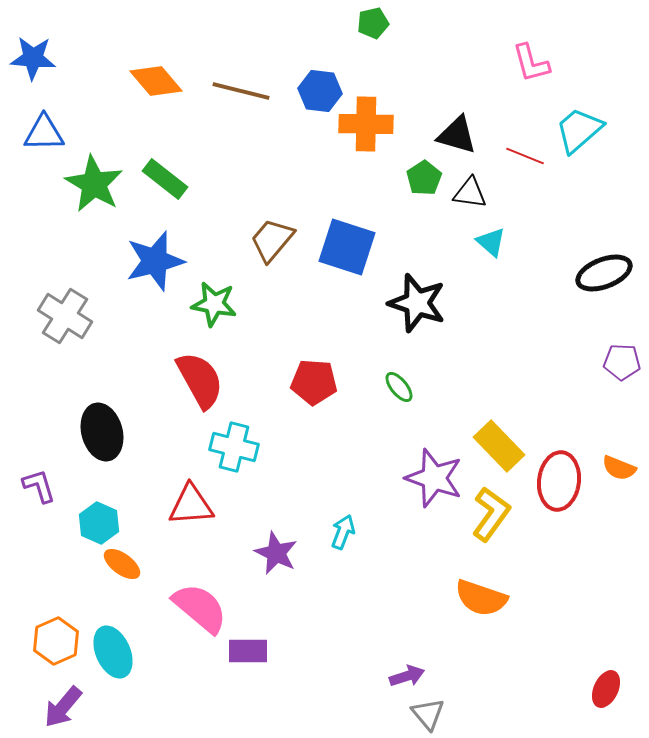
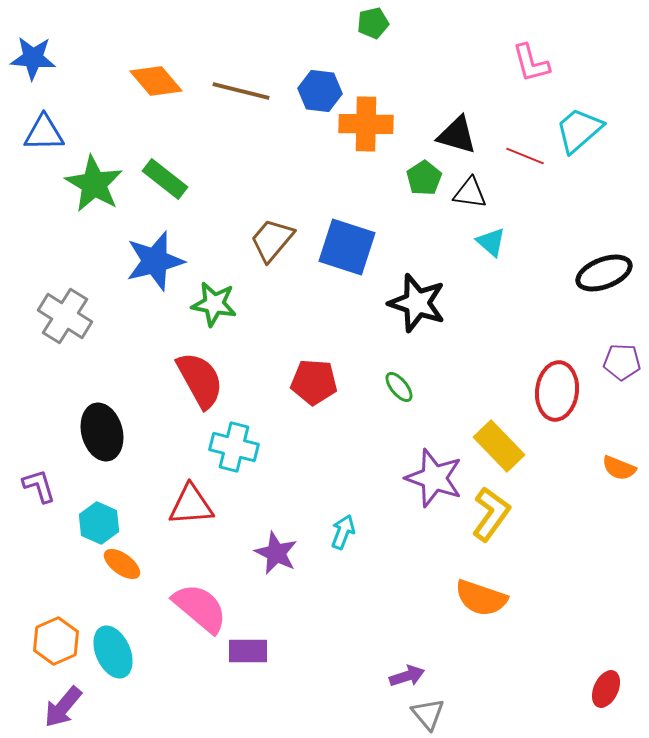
red ellipse at (559, 481): moved 2 px left, 90 px up
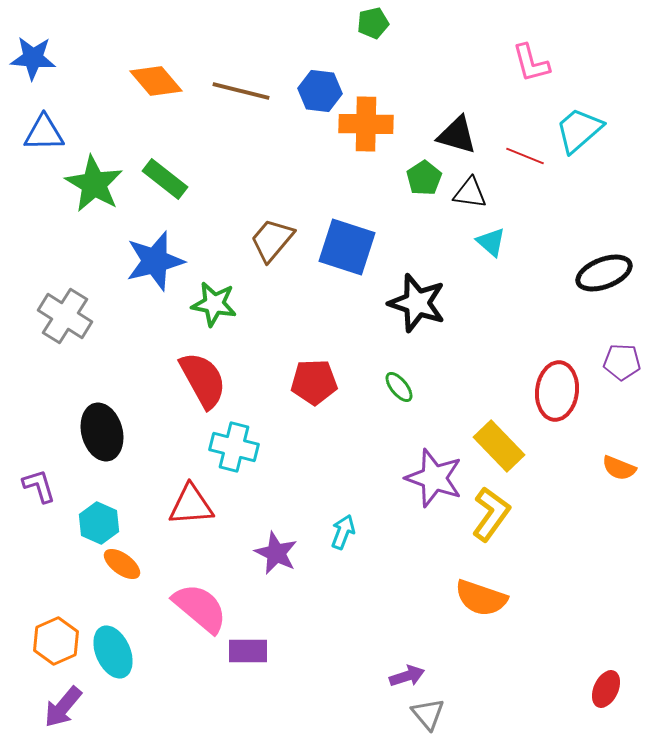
red semicircle at (200, 380): moved 3 px right
red pentagon at (314, 382): rotated 6 degrees counterclockwise
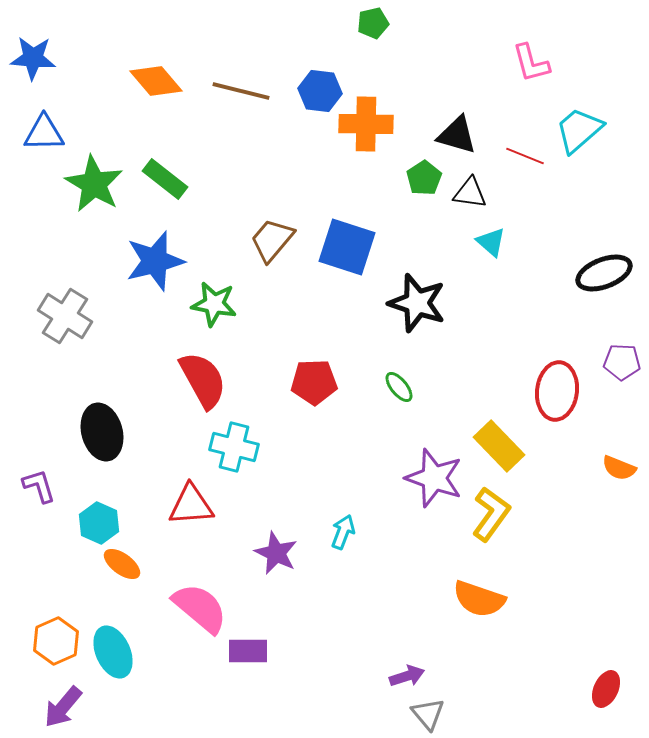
orange semicircle at (481, 598): moved 2 px left, 1 px down
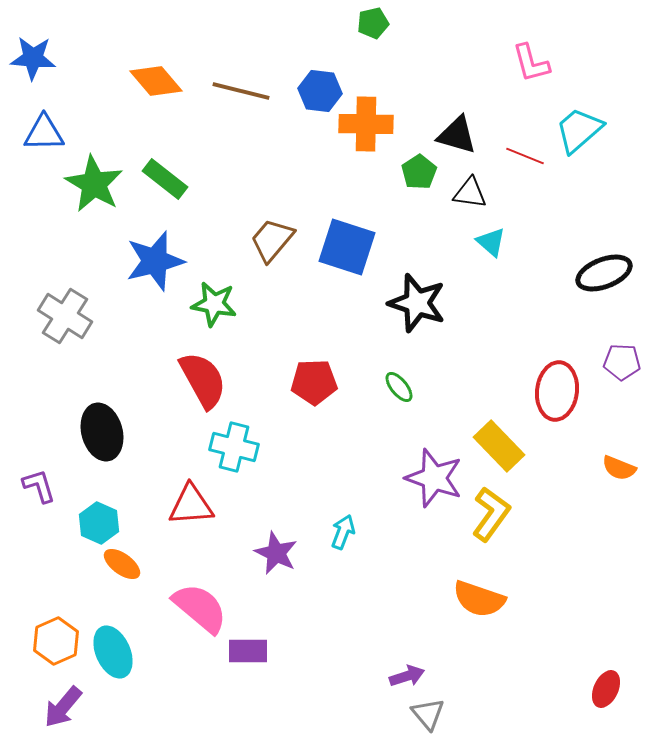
green pentagon at (424, 178): moved 5 px left, 6 px up
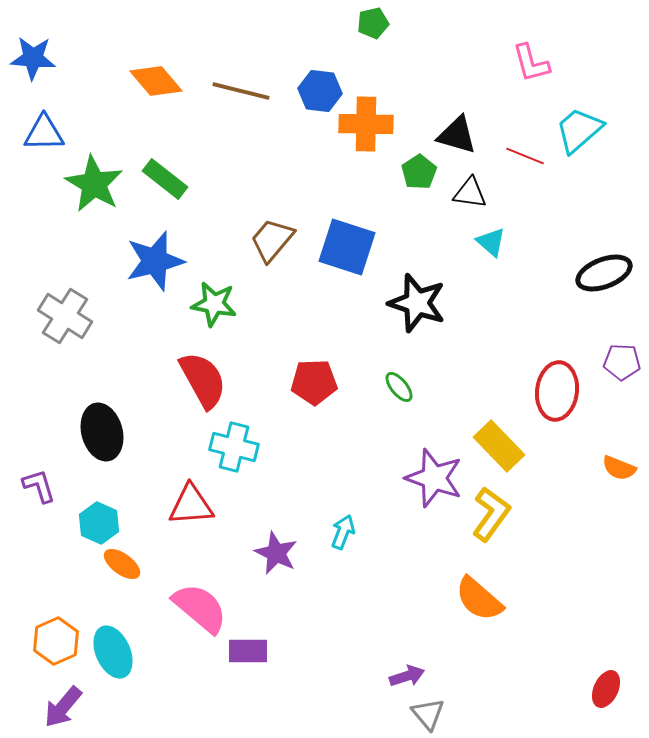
orange semicircle at (479, 599): rotated 22 degrees clockwise
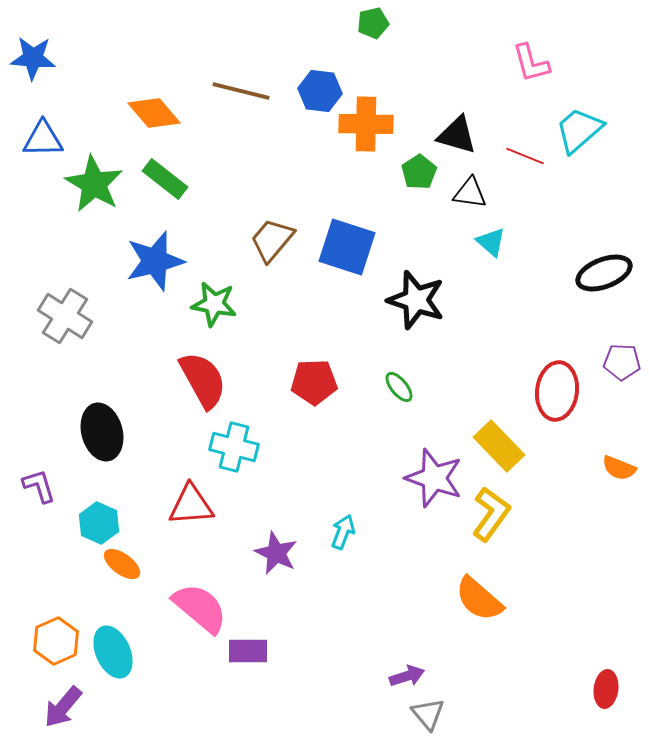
orange diamond at (156, 81): moved 2 px left, 32 px down
blue triangle at (44, 133): moved 1 px left, 6 px down
black star at (417, 303): moved 1 px left, 3 px up
red ellipse at (606, 689): rotated 18 degrees counterclockwise
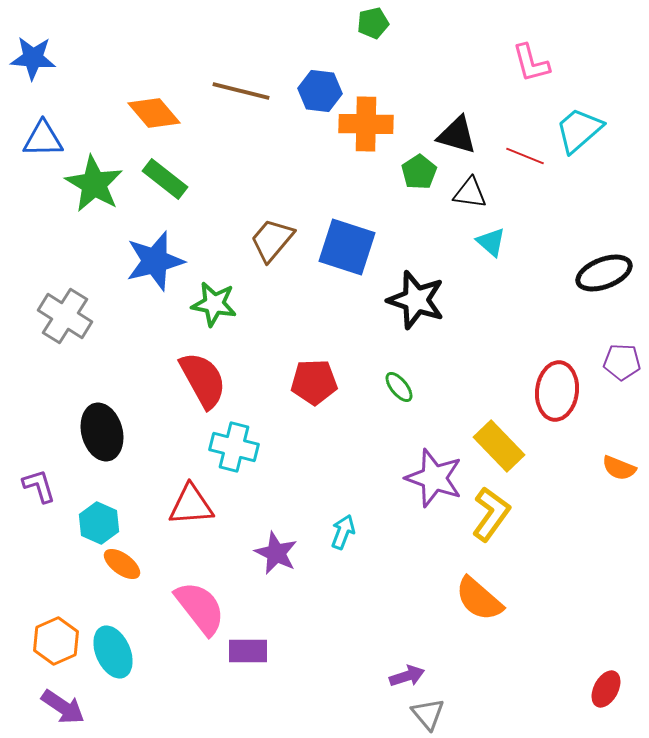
pink semicircle at (200, 608): rotated 12 degrees clockwise
red ellipse at (606, 689): rotated 21 degrees clockwise
purple arrow at (63, 707): rotated 96 degrees counterclockwise
